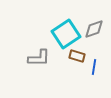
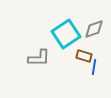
brown rectangle: moved 7 px right
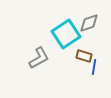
gray diamond: moved 5 px left, 6 px up
gray L-shape: rotated 30 degrees counterclockwise
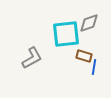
cyan square: rotated 28 degrees clockwise
gray L-shape: moved 7 px left
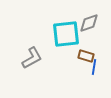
brown rectangle: moved 2 px right
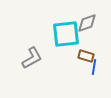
gray diamond: moved 2 px left
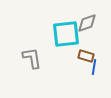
gray L-shape: rotated 70 degrees counterclockwise
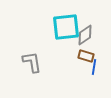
gray diamond: moved 2 px left, 12 px down; rotated 15 degrees counterclockwise
cyan square: moved 7 px up
gray L-shape: moved 4 px down
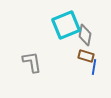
cyan square: moved 2 px up; rotated 16 degrees counterclockwise
gray diamond: rotated 45 degrees counterclockwise
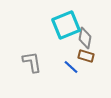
gray diamond: moved 3 px down
blue line: moved 23 px left; rotated 56 degrees counterclockwise
